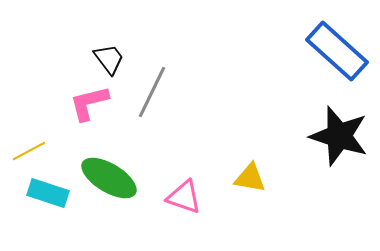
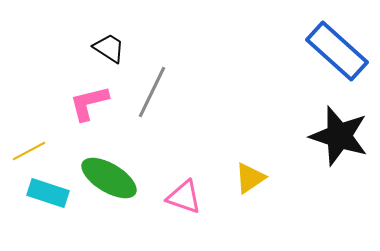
black trapezoid: moved 11 px up; rotated 20 degrees counterclockwise
yellow triangle: rotated 44 degrees counterclockwise
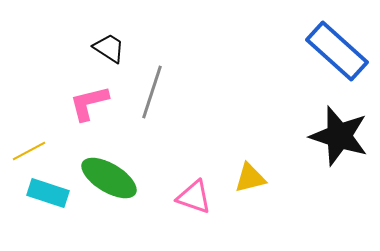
gray line: rotated 8 degrees counterclockwise
yellow triangle: rotated 20 degrees clockwise
pink triangle: moved 10 px right
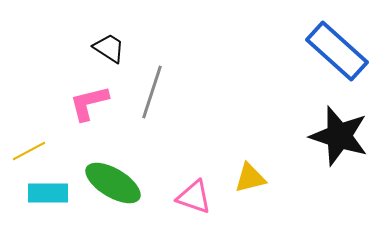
green ellipse: moved 4 px right, 5 px down
cyan rectangle: rotated 18 degrees counterclockwise
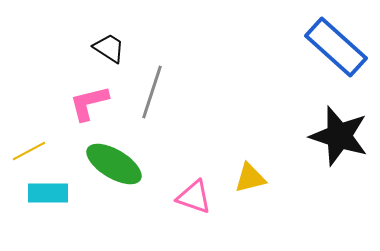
blue rectangle: moved 1 px left, 4 px up
green ellipse: moved 1 px right, 19 px up
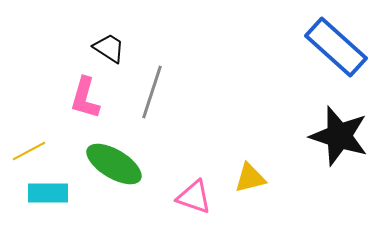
pink L-shape: moved 4 px left, 5 px up; rotated 60 degrees counterclockwise
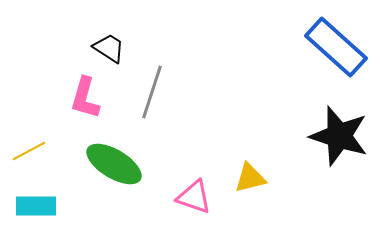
cyan rectangle: moved 12 px left, 13 px down
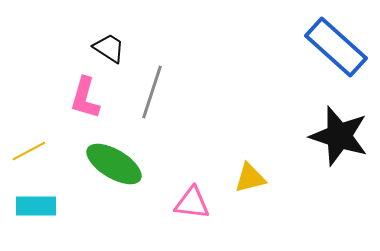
pink triangle: moved 2 px left, 6 px down; rotated 12 degrees counterclockwise
